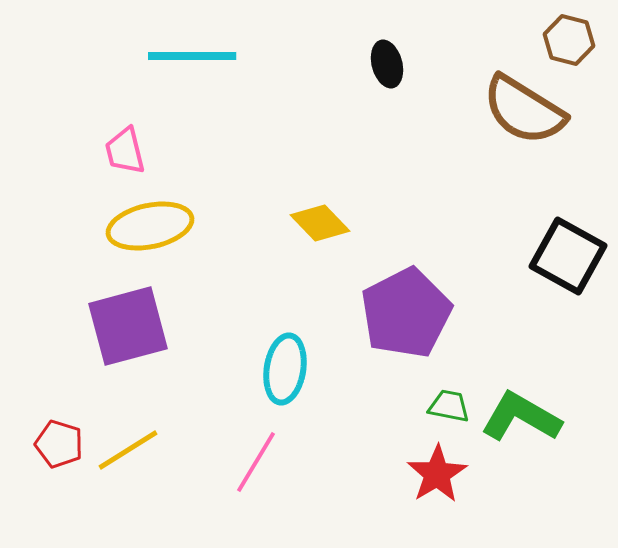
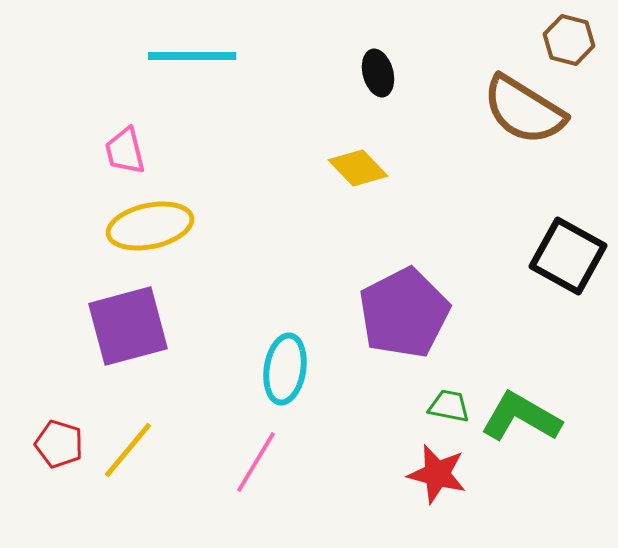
black ellipse: moved 9 px left, 9 px down
yellow diamond: moved 38 px right, 55 px up
purple pentagon: moved 2 px left
yellow line: rotated 18 degrees counterclockwise
red star: rotated 26 degrees counterclockwise
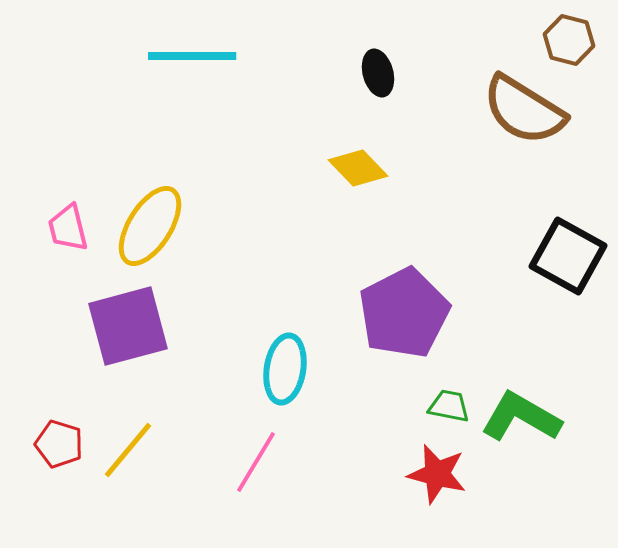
pink trapezoid: moved 57 px left, 77 px down
yellow ellipse: rotated 46 degrees counterclockwise
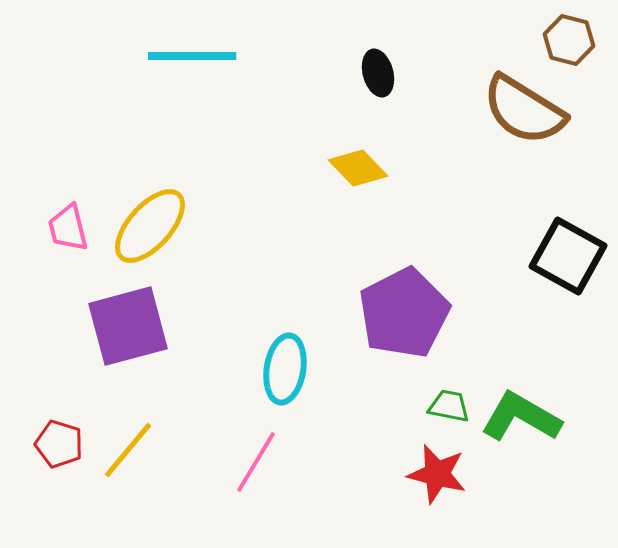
yellow ellipse: rotated 10 degrees clockwise
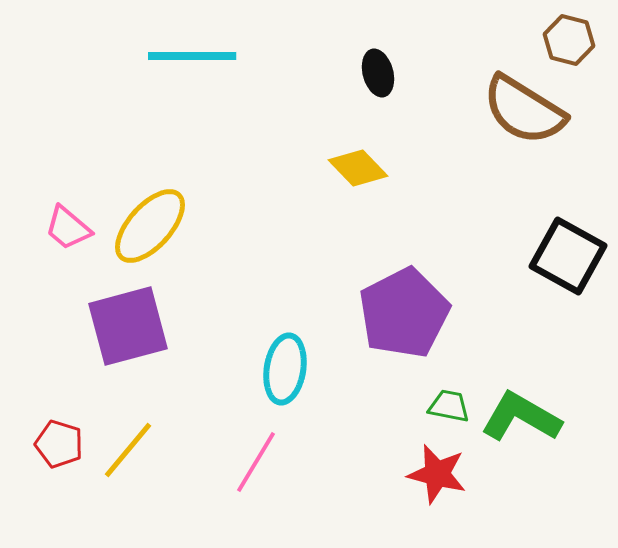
pink trapezoid: rotated 36 degrees counterclockwise
